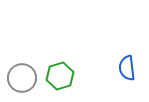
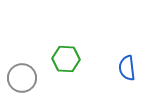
green hexagon: moved 6 px right, 17 px up; rotated 20 degrees clockwise
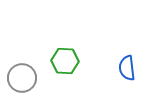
green hexagon: moved 1 px left, 2 px down
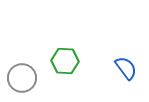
blue semicircle: moved 1 px left; rotated 150 degrees clockwise
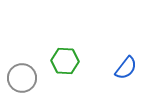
blue semicircle: rotated 75 degrees clockwise
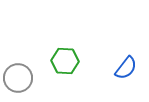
gray circle: moved 4 px left
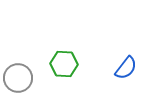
green hexagon: moved 1 px left, 3 px down
